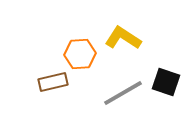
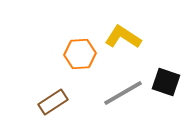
yellow L-shape: moved 1 px up
brown rectangle: moved 20 px down; rotated 20 degrees counterclockwise
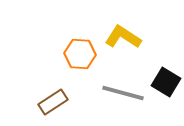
orange hexagon: rotated 8 degrees clockwise
black square: rotated 12 degrees clockwise
gray line: rotated 45 degrees clockwise
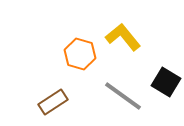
yellow L-shape: rotated 18 degrees clockwise
orange hexagon: rotated 12 degrees clockwise
gray line: moved 3 px down; rotated 21 degrees clockwise
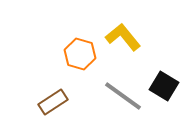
black square: moved 2 px left, 4 px down
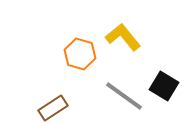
gray line: moved 1 px right
brown rectangle: moved 6 px down
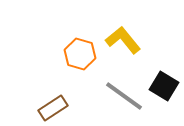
yellow L-shape: moved 3 px down
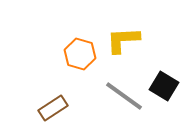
yellow L-shape: rotated 54 degrees counterclockwise
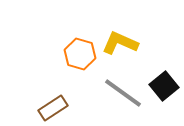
yellow L-shape: moved 3 px left, 3 px down; rotated 27 degrees clockwise
black square: rotated 20 degrees clockwise
gray line: moved 1 px left, 3 px up
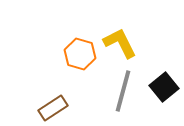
yellow L-shape: rotated 39 degrees clockwise
black square: moved 1 px down
gray line: moved 2 px up; rotated 69 degrees clockwise
